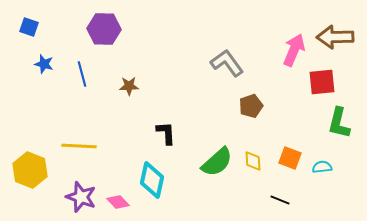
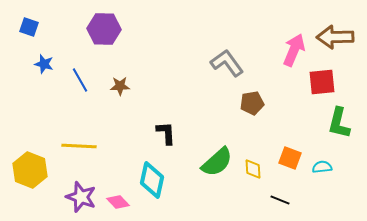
blue line: moved 2 px left, 6 px down; rotated 15 degrees counterclockwise
brown star: moved 9 px left
brown pentagon: moved 1 px right, 3 px up; rotated 10 degrees clockwise
yellow diamond: moved 8 px down
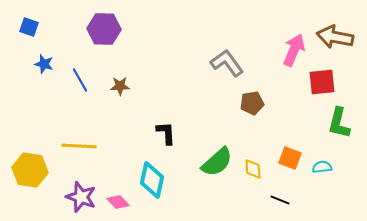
brown arrow: rotated 12 degrees clockwise
yellow hexagon: rotated 12 degrees counterclockwise
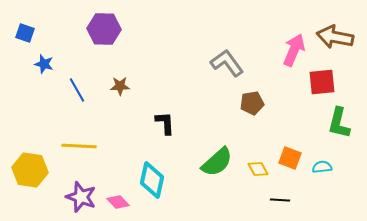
blue square: moved 4 px left, 6 px down
blue line: moved 3 px left, 10 px down
black L-shape: moved 1 px left, 10 px up
yellow diamond: moved 5 px right; rotated 25 degrees counterclockwise
black line: rotated 18 degrees counterclockwise
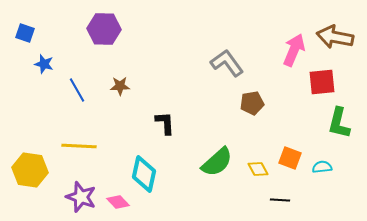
cyan diamond: moved 8 px left, 6 px up
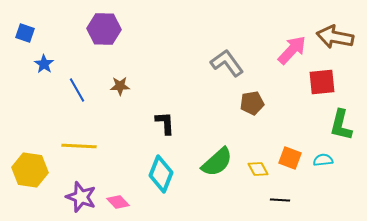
pink arrow: moved 2 px left; rotated 20 degrees clockwise
blue star: rotated 18 degrees clockwise
green L-shape: moved 2 px right, 2 px down
cyan semicircle: moved 1 px right, 7 px up
cyan diamond: moved 17 px right; rotated 9 degrees clockwise
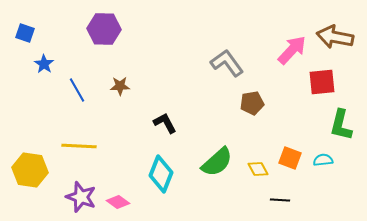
black L-shape: rotated 25 degrees counterclockwise
pink diamond: rotated 10 degrees counterclockwise
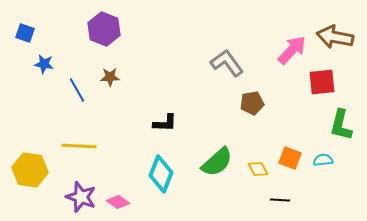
purple hexagon: rotated 20 degrees clockwise
blue star: rotated 24 degrees counterclockwise
brown star: moved 10 px left, 9 px up
black L-shape: rotated 120 degrees clockwise
